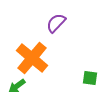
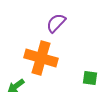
orange cross: moved 9 px right; rotated 24 degrees counterclockwise
green arrow: moved 1 px left
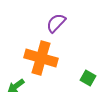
green square: moved 2 px left; rotated 21 degrees clockwise
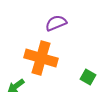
purple semicircle: rotated 25 degrees clockwise
green square: moved 1 px up
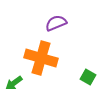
green arrow: moved 2 px left, 3 px up
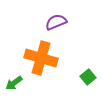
purple semicircle: moved 1 px up
green square: rotated 21 degrees clockwise
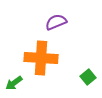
orange cross: rotated 12 degrees counterclockwise
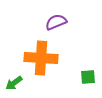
green square: rotated 35 degrees clockwise
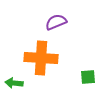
green arrow: rotated 42 degrees clockwise
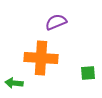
green square: moved 4 px up
